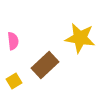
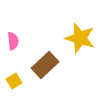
yellow star: rotated 8 degrees clockwise
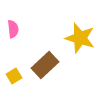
pink semicircle: moved 12 px up
yellow square: moved 5 px up
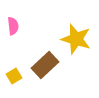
pink semicircle: moved 3 px up
yellow star: moved 4 px left, 1 px down
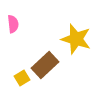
pink semicircle: moved 2 px up
yellow square: moved 8 px right, 2 px down
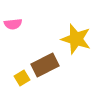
pink semicircle: rotated 90 degrees clockwise
brown rectangle: rotated 16 degrees clockwise
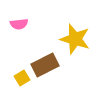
pink semicircle: moved 6 px right
yellow star: moved 1 px left
